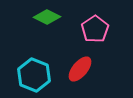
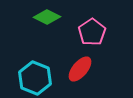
pink pentagon: moved 3 px left, 3 px down
cyan hexagon: moved 1 px right, 3 px down
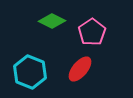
green diamond: moved 5 px right, 4 px down
cyan hexagon: moved 5 px left, 6 px up
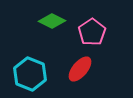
cyan hexagon: moved 2 px down
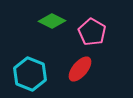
pink pentagon: rotated 8 degrees counterclockwise
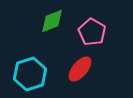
green diamond: rotated 48 degrees counterclockwise
cyan hexagon: rotated 20 degrees clockwise
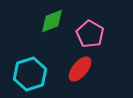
pink pentagon: moved 2 px left, 2 px down
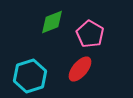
green diamond: moved 1 px down
cyan hexagon: moved 2 px down
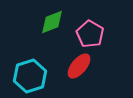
red ellipse: moved 1 px left, 3 px up
